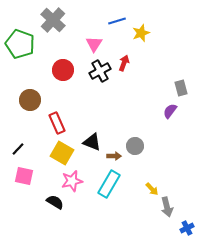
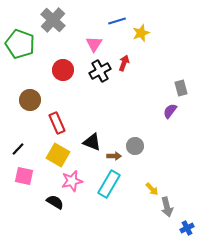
yellow square: moved 4 px left, 2 px down
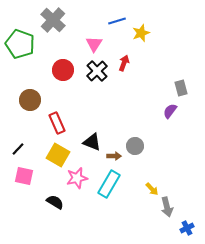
black cross: moved 3 px left; rotated 15 degrees counterclockwise
pink star: moved 5 px right, 3 px up
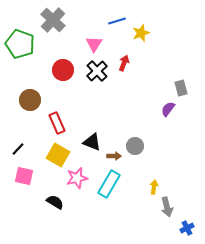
purple semicircle: moved 2 px left, 2 px up
yellow arrow: moved 2 px right, 2 px up; rotated 128 degrees counterclockwise
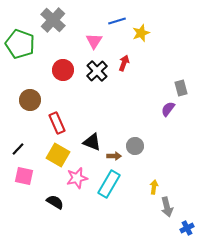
pink triangle: moved 3 px up
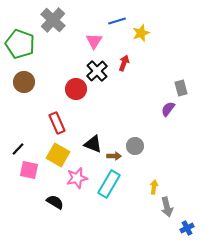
red circle: moved 13 px right, 19 px down
brown circle: moved 6 px left, 18 px up
black triangle: moved 1 px right, 2 px down
pink square: moved 5 px right, 6 px up
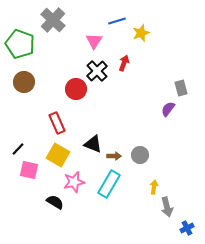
gray circle: moved 5 px right, 9 px down
pink star: moved 3 px left, 4 px down
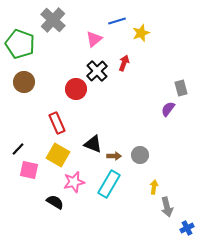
pink triangle: moved 2 px up; rotated 18 degrees clockwise
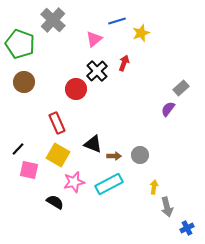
gray rectangle: rotated 63 degrees clockwise
cyan rectangle: rotated 32 degrees clockwise
